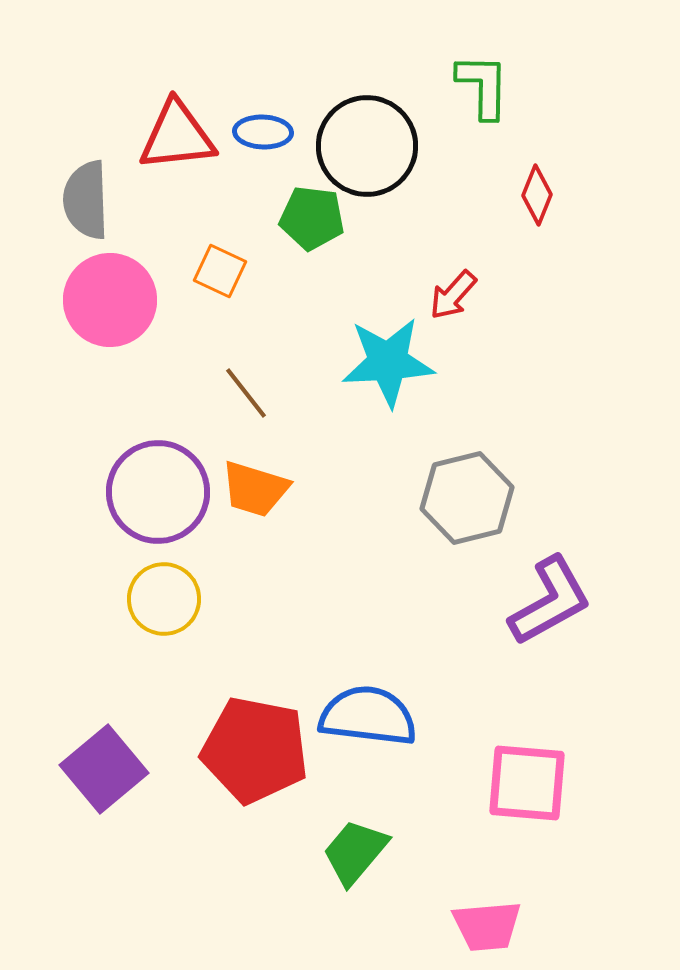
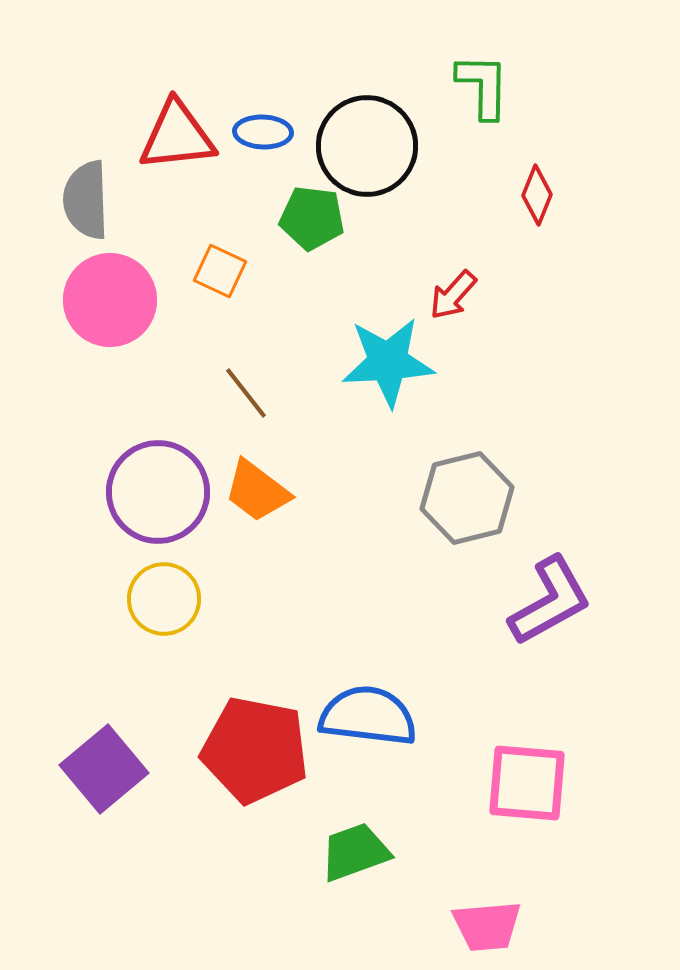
orange trapezoid: moved 2 px right, 2 px down; rotated 20 degrees clockwise
green trapezoid: rotated 30 degrees clockwise
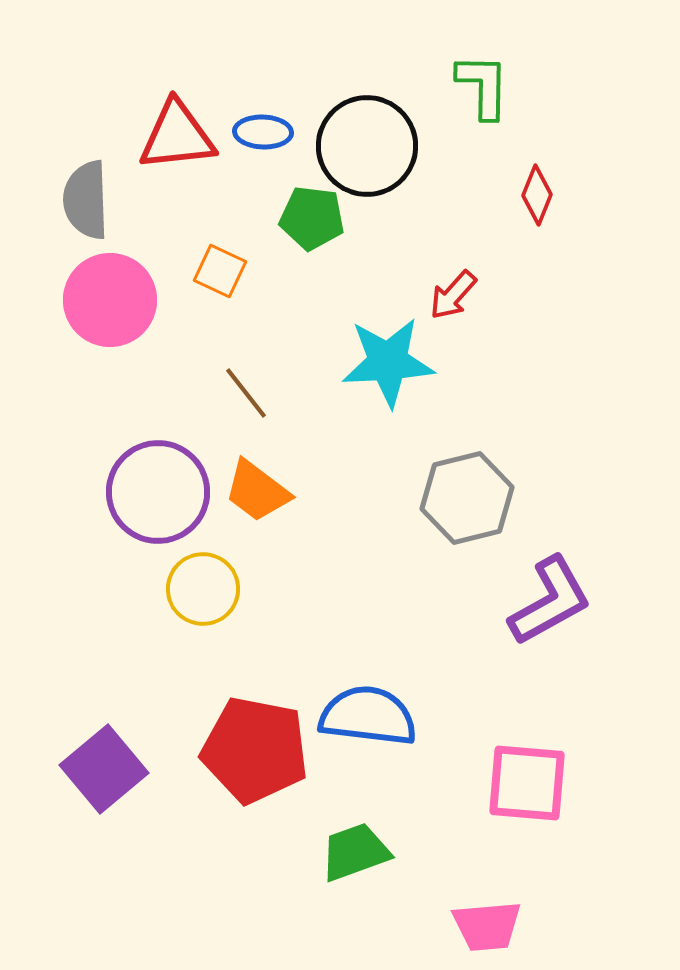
yellow circle: moved 39 px right, 10 px up
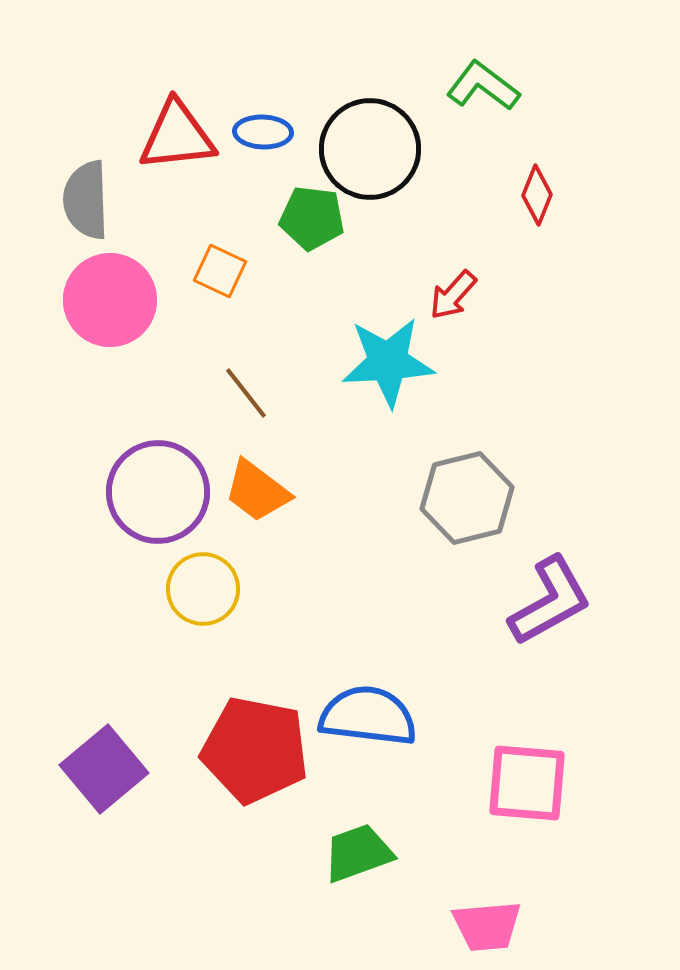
green L-shape: rotated 54 degrees counterclockwise
black circle: moved 3 px right, 3 px down
green trapezoid: moved 3 px right, 1 px down
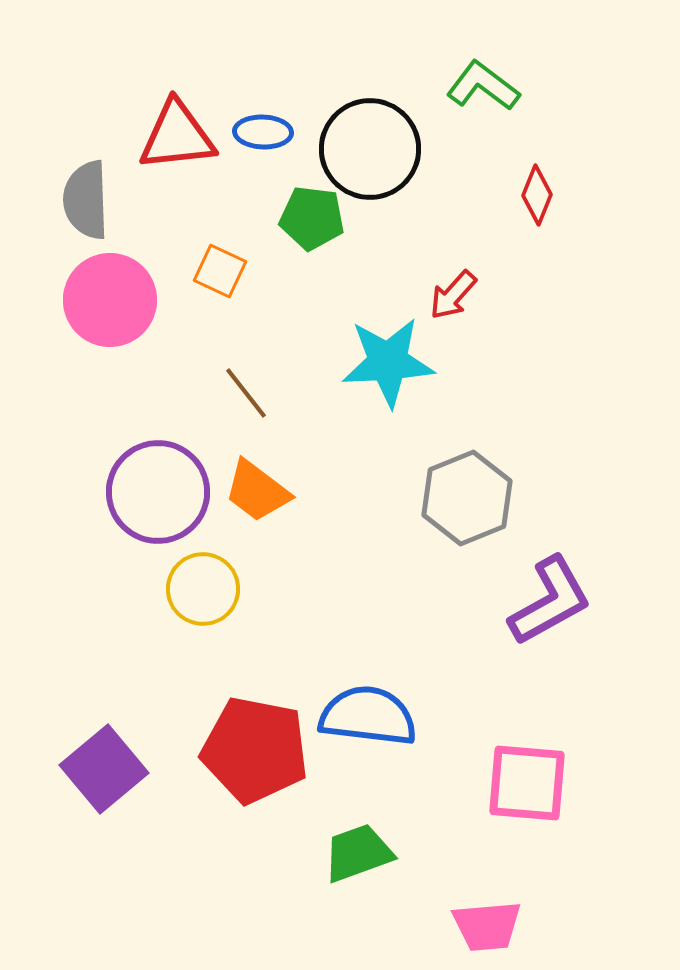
gray hexagon: rotated 8 degrees counterclockwise
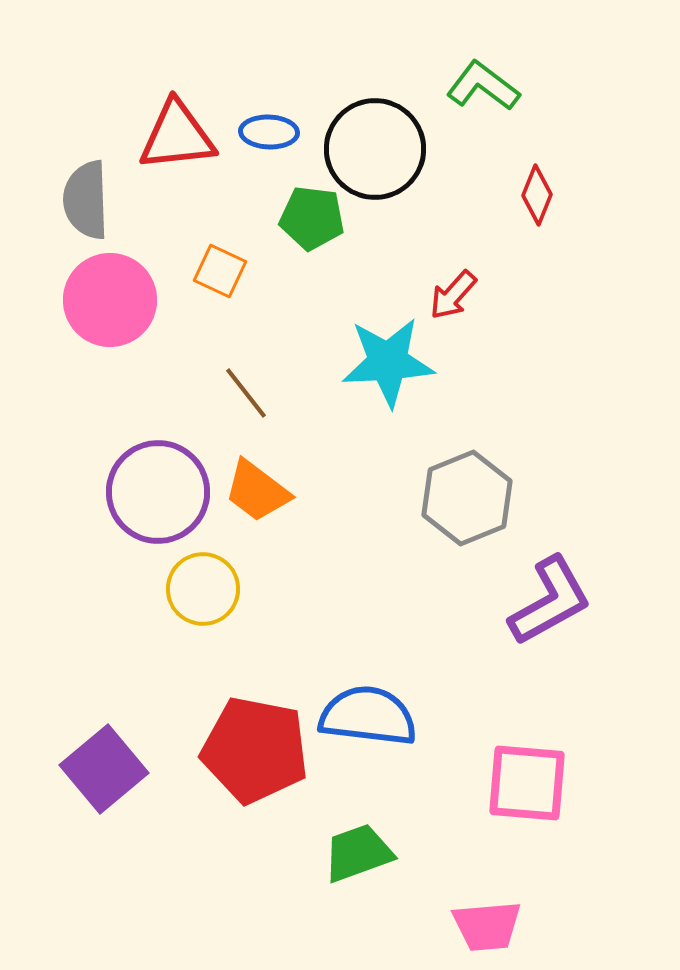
blue ellipse: moved 6 px right
black circle: moved 5 px right
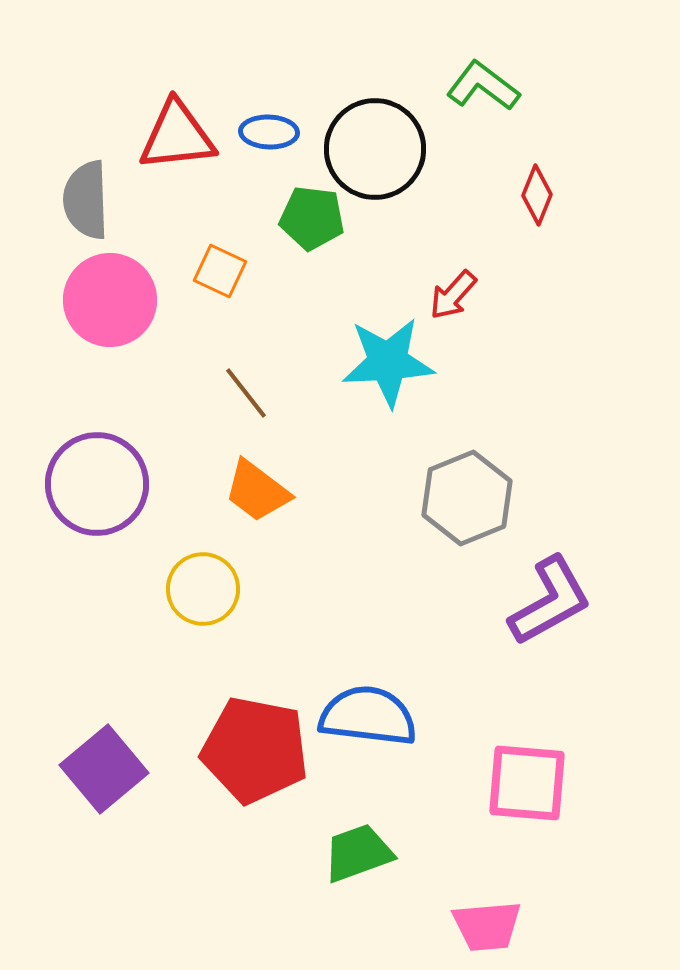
purple circle: moved 61 px left, 8 px up
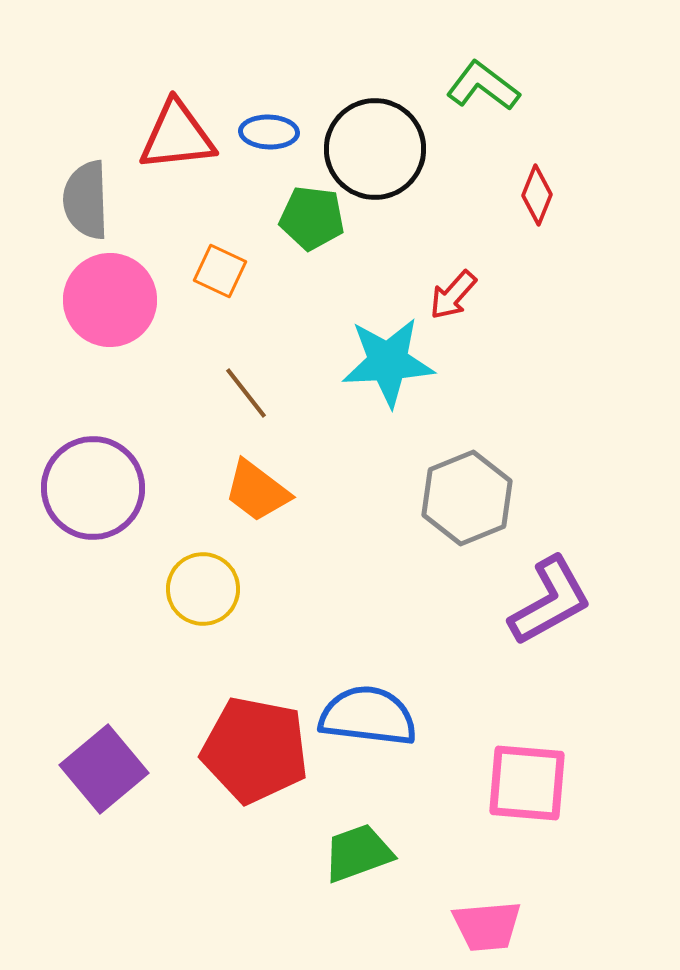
purple circle: moved 4 px left, 4 px down
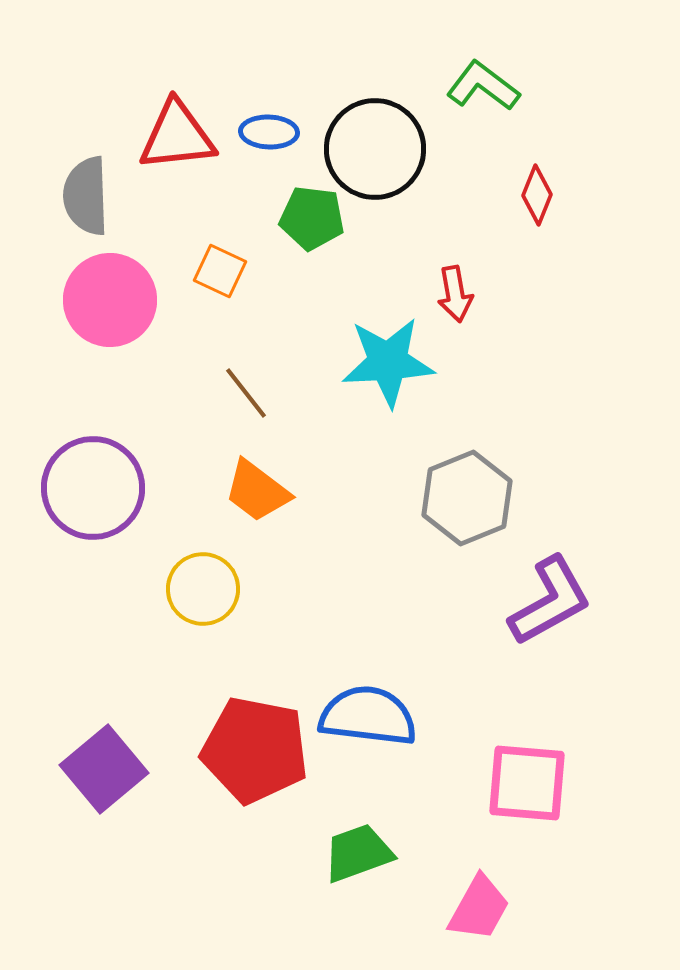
gray semicircle: moved 4 px up
red arrow: moved 2 px right, 1 px up; rotated 52 degrees counterclockwise
pink trapezoid: moved 8 px left, 18 px up; rotated 56 degrees counterclockwise
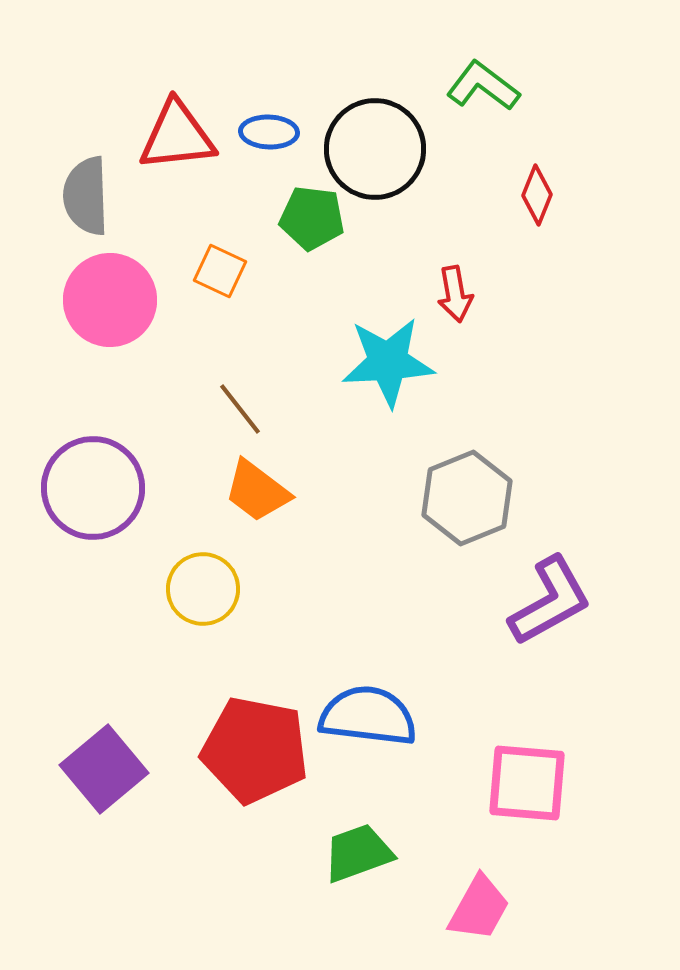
brown line: moved 6 px left, 16 px down
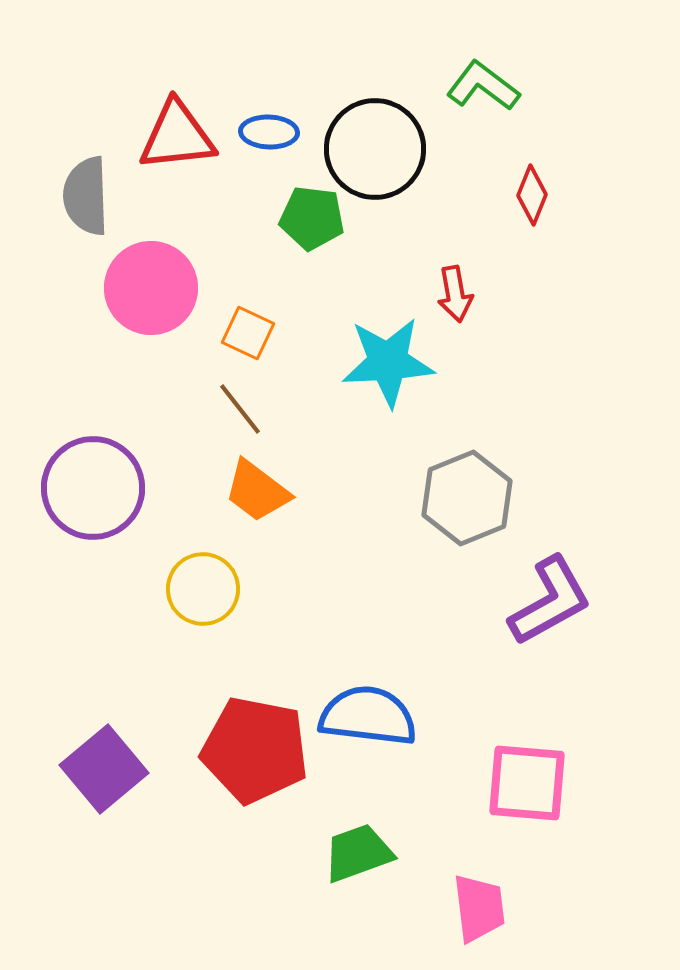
red diamond: moved 5 px left
orange square: moved 28 px right, 62 px down
pink circle: moved 41 px right, 12 px up
pink trapezoid: rotated 36 degrees counterclockwise
